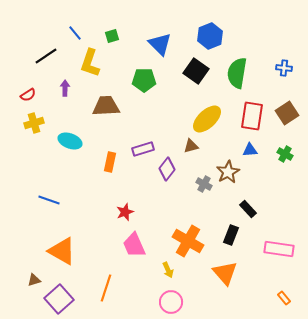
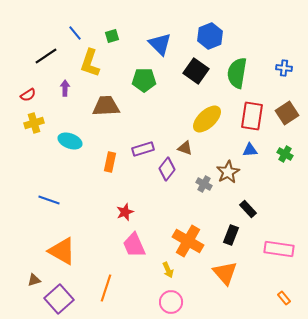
brown triangle at (191, 146): moved 6 px left, 2 px down; rotated 35 degrees clockwise
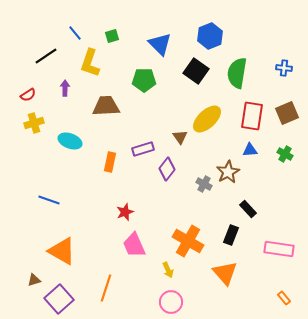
brown square at (287, 113): rotated 10 degrees clockwise
brown triangle at (185, 148): moved 5 px left, 11 px up; rotated 35 degrees clockwise
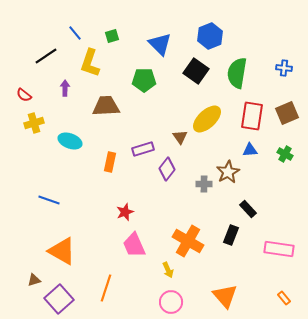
red semicircle at (28, 95): moved 4 px left; rotated 70 degrees clockwise
gray cross at (204, 184): rotated 28 degrees counterclockwise
orange triangle at (225, 273): moved 23 px down
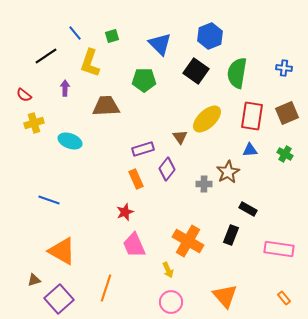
orange rectangle at (110, 162): moved 26 px right, 17 px down; rotated 36 degrees counterclockwise
black rectangle at (248, 209): rotated 18 degrees counterclockwise
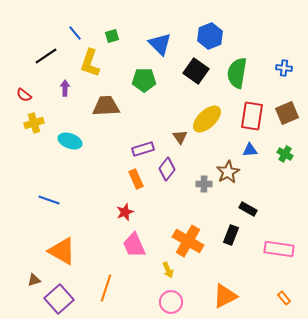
orange triangle at (225, 296): rotated 44 degrees clockwise
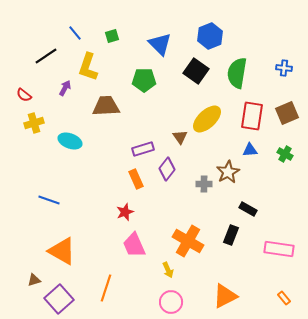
yellow L-shape at (90, 63): moved 2 px left, 4 px down
purple arrow at (65, 88): rotated 28 degrees clockwise
